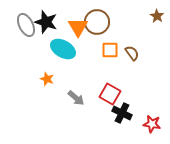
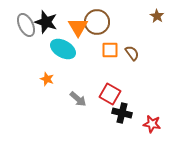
gray arrow: moved 2 px right, 1 px down
black cross: rotated 12 degrees counterclockwise
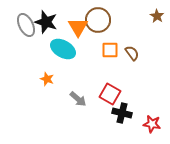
brown circle: moved 1 px right, 2 px up
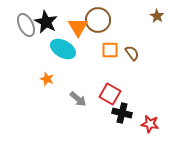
black star: rotated 10 degrees clockwise
red star: moved 2 px left
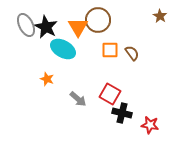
brown star: moved 3 px right
black star: moved 5 px down
red star: moved 1 px down
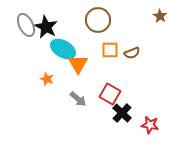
orange triangle: moved 37 px down
brown semicircle: rotated 105 degrees clockwise
black cross: rotated 30 degrees clockwise
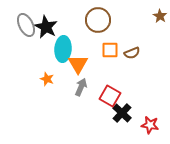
cyan ellipse: rotated 65 degrees clockwise
red square: moved 2 px down
gray arrow: moved 3 px right, 12 px up; rotated 108 degrees counterclockwise
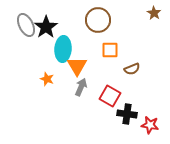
brown star: moved 6 px left, 3 px up
black star: rotated 10 degrees clockwise
brown semicircle: moved 16 px down
orange triangle: moved 1 px left, 2 px down
black cross: moved 5 px right, 1 px down; rotated 36 degrees counterclockwise
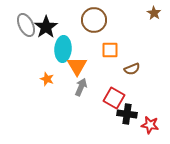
brown circle: moved 4 px left
red square: moved 4 px right, 2 px down
